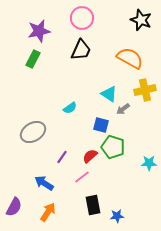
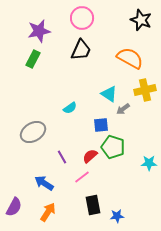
blue square: rotated 21 degrees counterclockwise
purple line: rotated 64 degrees counterclockwise
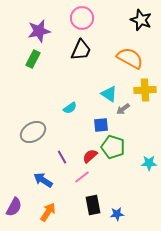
yellow cross: rotated 10 degrees clockwise
blue arrow: moved 1 px left, 3 px up
blue star: moved 2 px up
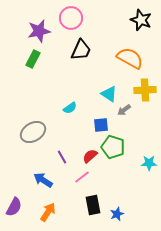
pink circle: moved 11 px left
gray arrow: moved 1 px right, 1 px down
blue star: rotated 16 degrees counterclockwise
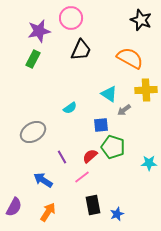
yellow cross: moved 1 px right
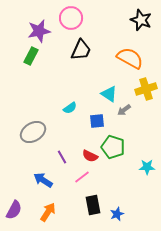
green rectangle: moved 2 px left, 3 px up
yellow cross: moved 1 px up; rotated 15 degrees counterclockwise
blue square: moved 4 px left, 4 px up
red semicircle: rotated 112 degrees counterclockwise
cyan star: moved 2 px left, 4 px down
purple semicircle: moved 3 px down
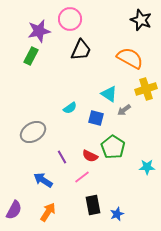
pink circle: moved 1 px left, 1 px down
blue square: moved 1 px left, 3 px up; rotated 21 degrees clockwise
green pentagon: rotated 15 degrees clockwise
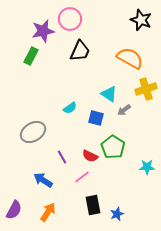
purple star: moved 4 px right
black trapezoid: moved 1 px left, 1 px down
